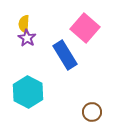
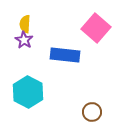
yellow semicircle: moved 1 px right
pink square: moved 11 px right
purple star: moved 3 px left, 2 px down
blue rectangle: rotated 52 degrees counterclockwise
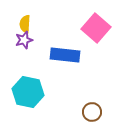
purple star: rotated 24 degrees clockwise
cyan hexagon: rotated 16 degrees counterclockwise
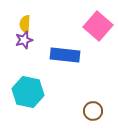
pink square: moved 2 px right, 2 px up
brown circle: moved 1 px right, 1 px up
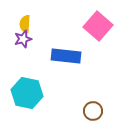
purple star: moved 1 px left, 1 px up
blue rectangle: moved 1 px right, 1 px down
cyan hexagon: moved 1 px left, 1 px down
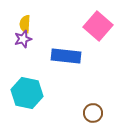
brown circle: moved 2 px down
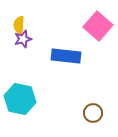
yellow semicircle: moved 6 px left, 1 px down
cyan hexagon: moved 7 px left, 6 px down
